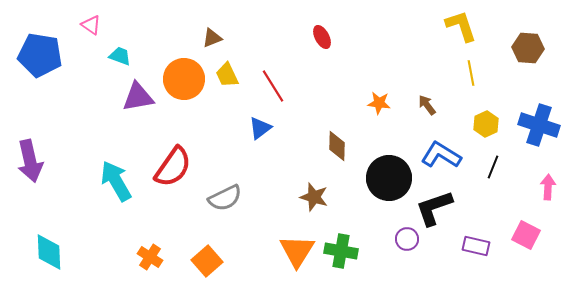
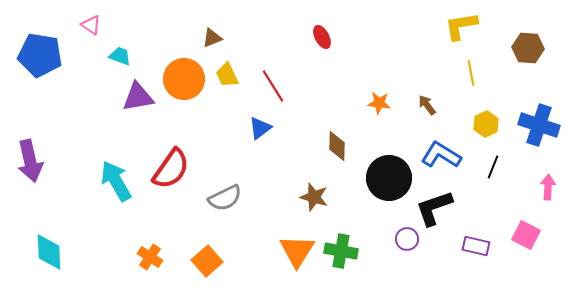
yellow L-shape: rotated 81 degrees counterclockwise
red semicircle: moved 2 px left, 2 px down
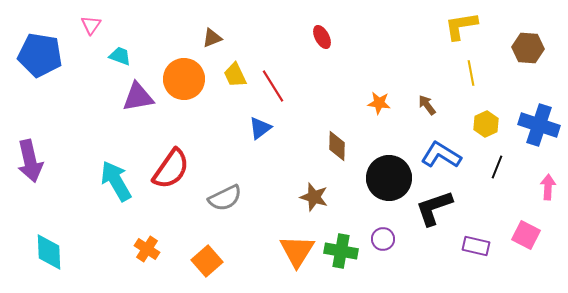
pink triangle: rotated 30 degrees clockwise
yellow trapezoid: moved 8 px right
black line: moved 4 px right
purple circle: moved 24 px left
orange cross: moved 3 px left, 8 px up
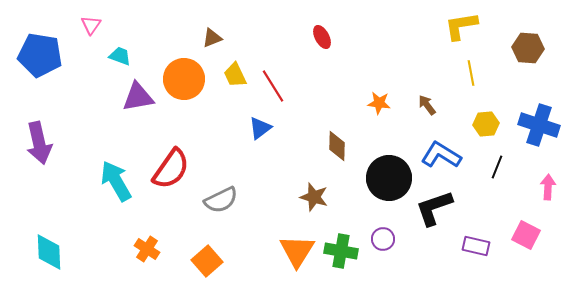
yellow hexagon: rotated 20 degrees clockwise
purple arrow: moved 9 px right, 18 px up
gray semicircle: moved 4 px left, 2 px down
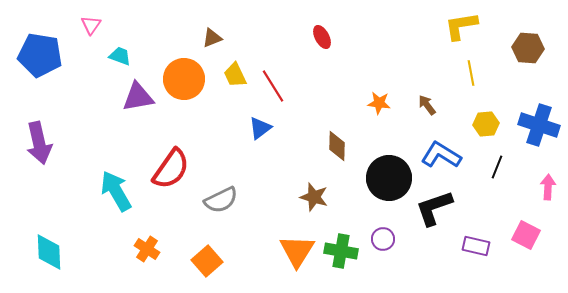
cyan arrow: moved 10 px down
